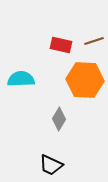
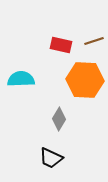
black trapezoid: moved 7 px up
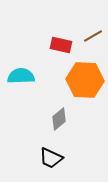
brown line: moved 1 px left, 5 px up; rotated 12 degrees counterclockwise
cyan semicircle: moved 3 px up
gray diamond: rotated 20 degrees clockwise
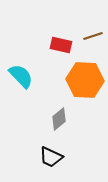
brown line: rotated 12 degrees clockwise
cyan semicircle: rotated 48 degrees clockwise
black trapezoid: moved 1 px up
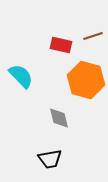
orange hexagon: moved 1 px right; rotated 12 degrees clockwise
gray diamond: moved 1 px up; rotated 65 degrees counterclockwise
black trapezoid: moved 1 px left, 2 px down; rotated 35 degrees counterclockwise
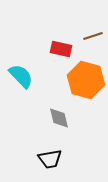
red rectangle: moved 4 px down
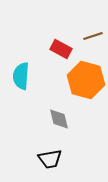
red rectangle: rotated 15 degrees clockwise
cyan semicircle: rotated 132 degrees counterclockwise
gray diamond: moved 1 px down
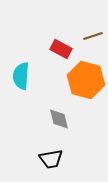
black trapezoid: moved 1 px right
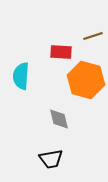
red rectangle: moved 3 px down; rotated 25 degrees counterclockwise
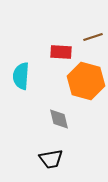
brown line: moved 1 px down
orange hexagon: moved 1 px down
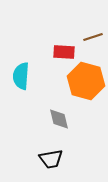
red rectangle: moved 3 px right
